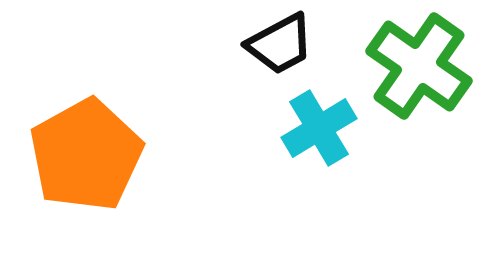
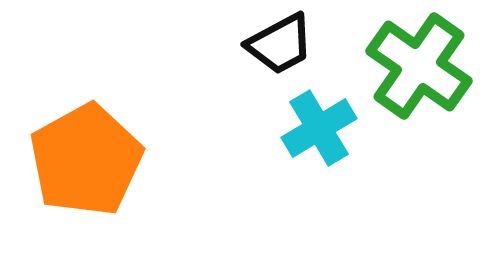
orange pentagon: moved 5 px down
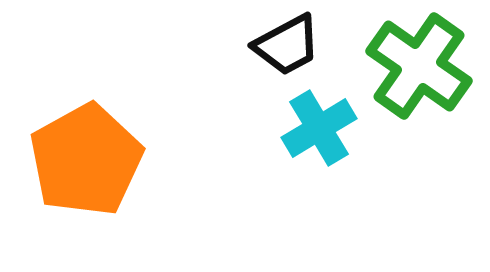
black trapezoid: moved 7 px right, 1 px down
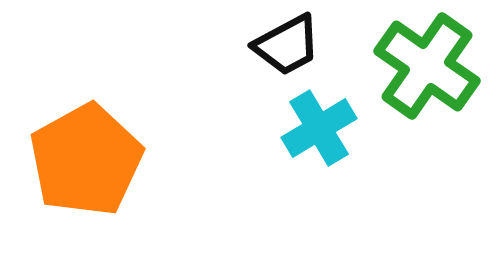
green cross: moved 8 px right
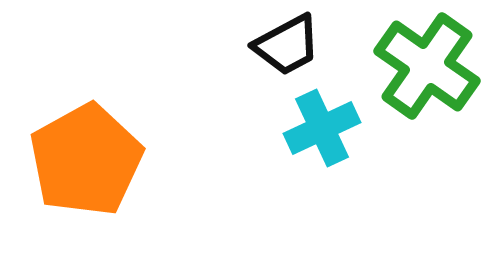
cyan cross: moved 3 px right; rotated 6 degrees clockwise
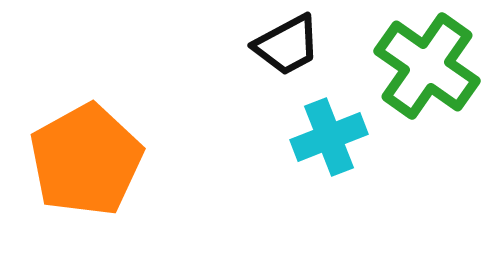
cyan cross: moved 7 px right, 9 px down; rotated 4 degrees clockwise
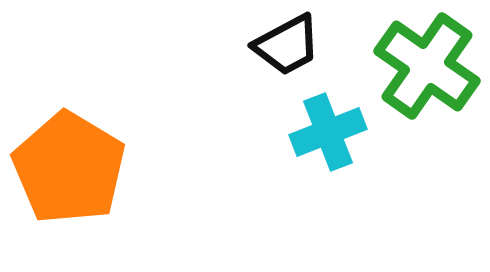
cyan cross: moved 1 px left, 5 px up
orange pentagon: moved 17 px left, 8 px down; rotated 12 degrees counterclockwise
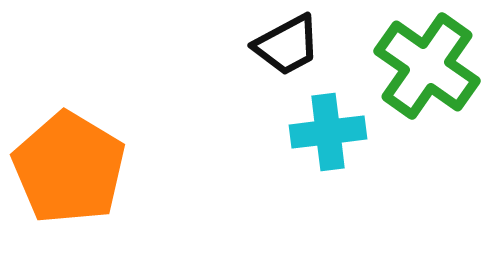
cyan cross: rotated 14 degrees clockwise
